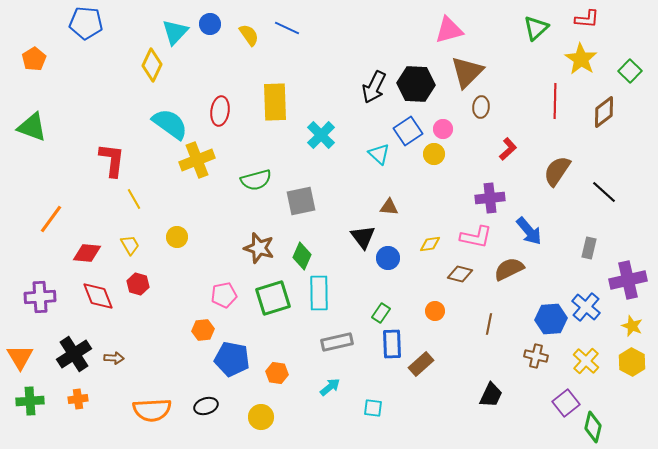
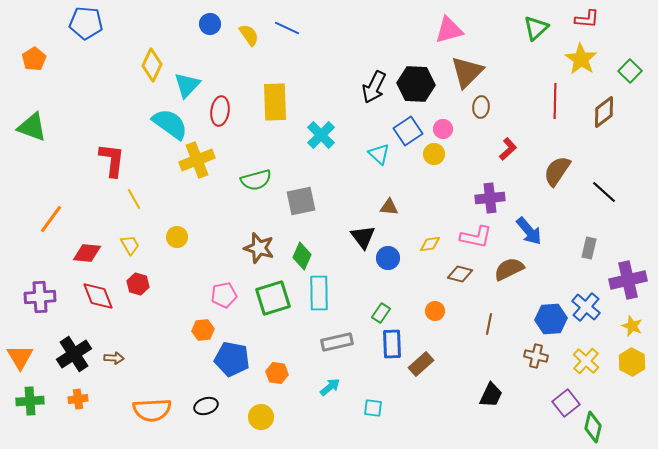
cyan triangle at (175, 32): moved 12 px right, 53 px down
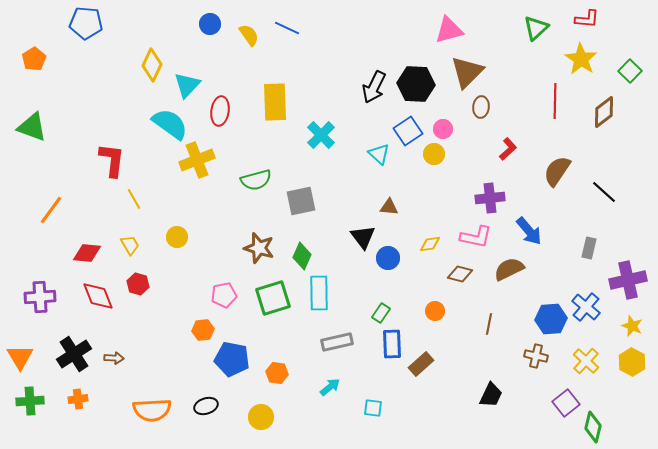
orange line at (51, 219): moved 9 px up
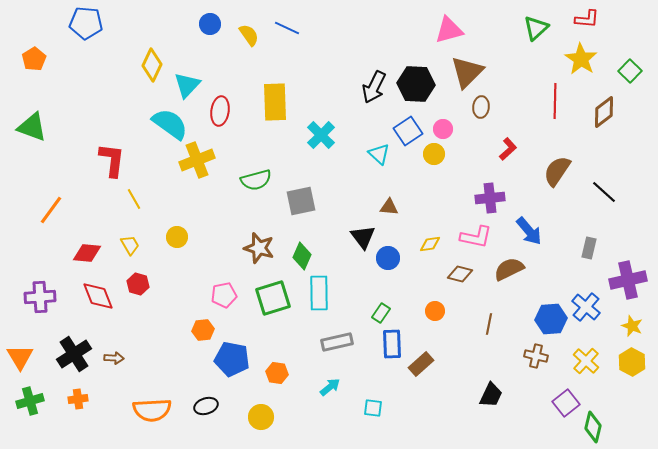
green cross at (30, 401): rotated 12 degrees counterclockwise
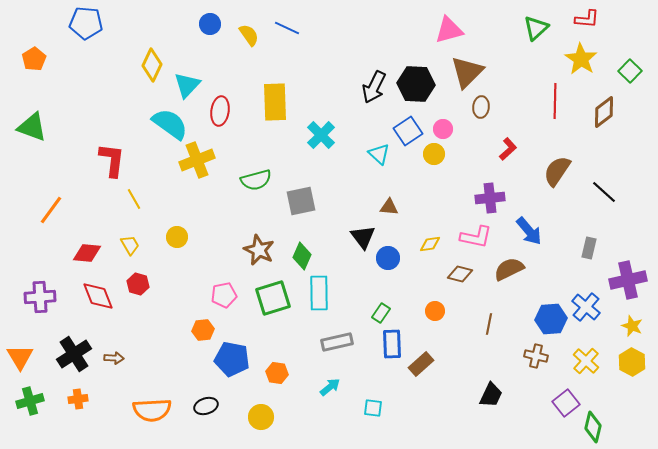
brown star at (259, 248): moved 2 px down; rotated 8 degrees clockwise
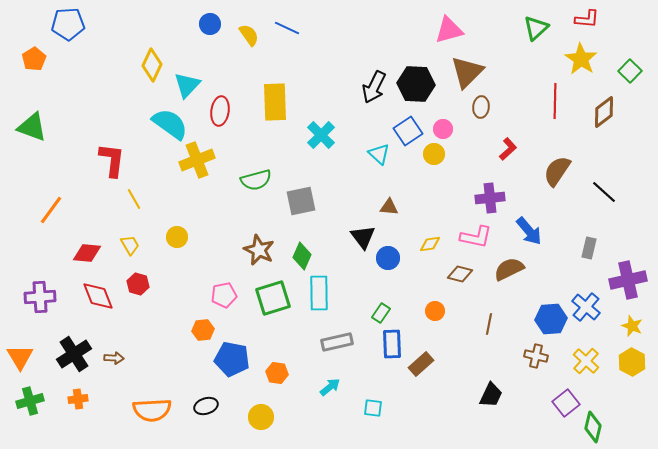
blue pentagon at (86, 23): moved 18 px left, 1 px down; rotated 8 degrees counterclockwise
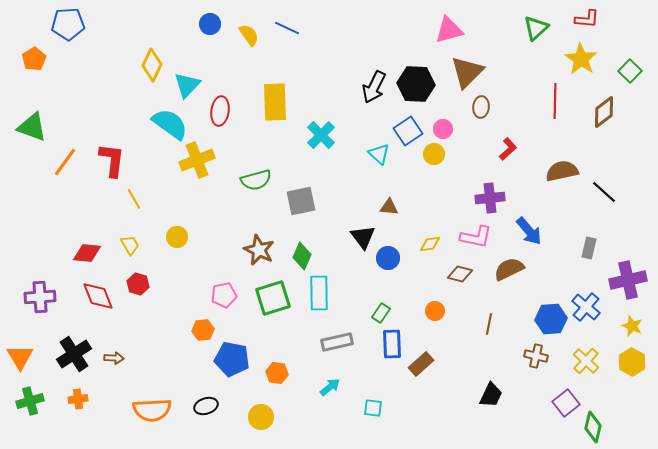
brown semicircle at (557, 171): moved 5 px right; rotated 44 degrees clockwise
orange line at (51, 210): moved 14 px right, 48 px up
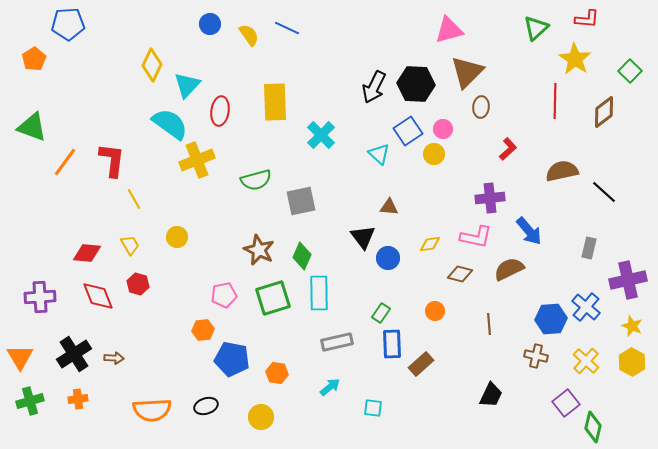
yellow star at (581, 59): moved 6 px left
brown line at (489, 324): rotated 15 degrees counterclockwise
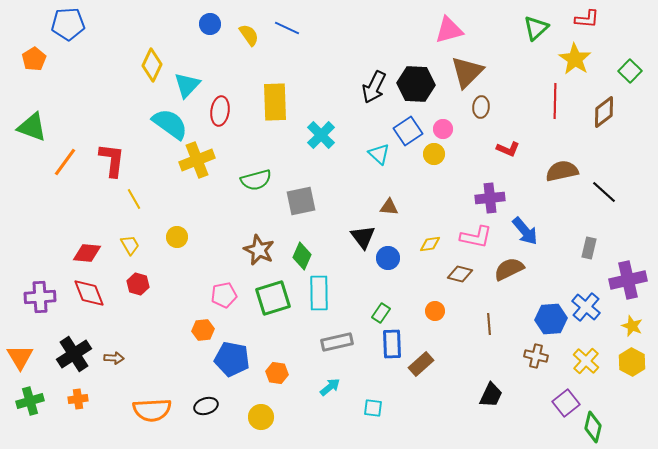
red L-shape at (508, 149): rotated 65 degrees clockwise
blue arrow at (529, 231): moved 4 px left
red diamond at (98, 296): moved 9 px left, 3 px up
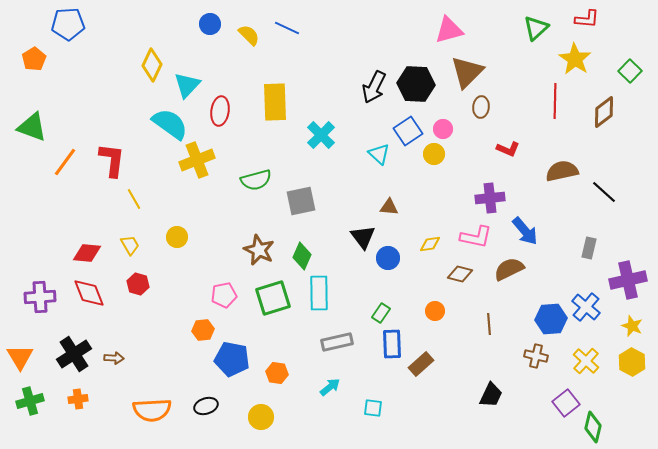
yellow semicircle at (249, 35): rotated 10 degrees counterclockwise
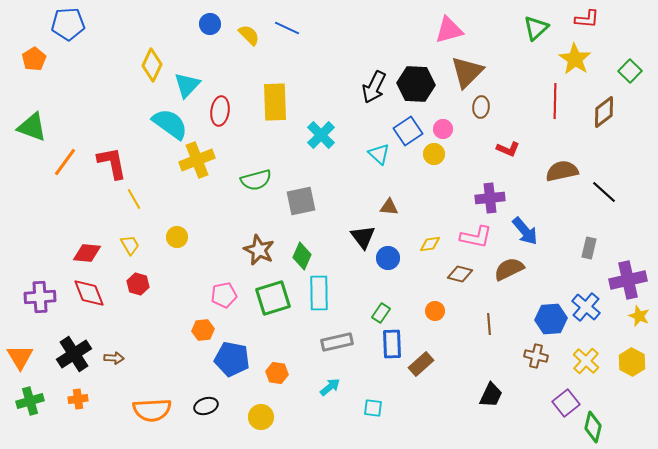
red L-shape at (112, 160): moved 3 px down; rotated 18 degrees counterclockwise
yellow star at (632, 326): moved 7 px right, 10 px up
